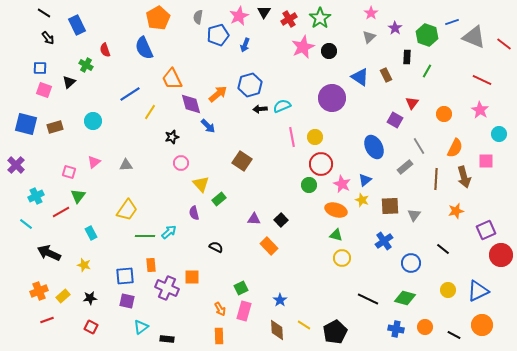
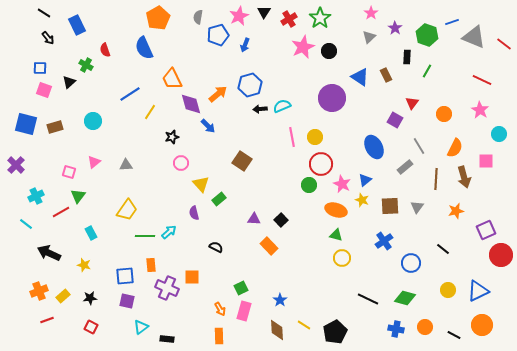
gray triangle at (414, 215): moved 3 px right, 8 px up
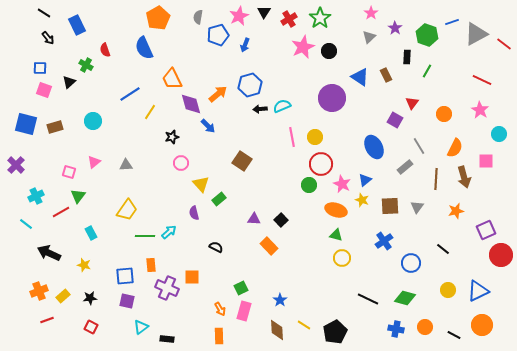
gray triangle at (474, 37): moved 2 px right, 3 px up; rotated 50 degrees counterclockwise
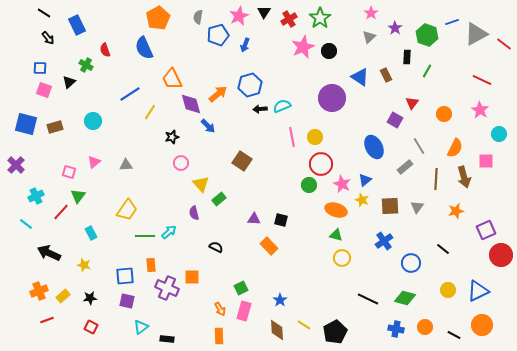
red line at (61, 212): rotated 18 degrees counterclockwise
black square at (281, 220): rotated 32 degrees counterclockwise
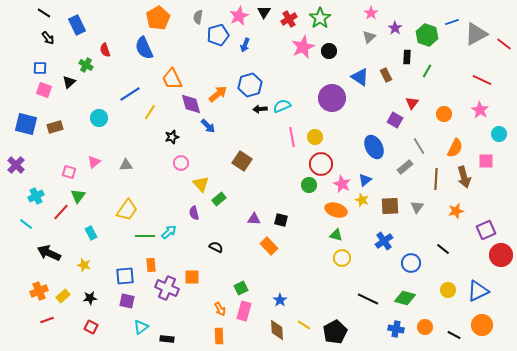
cyan circle at (93, 121): moved 6 px right, 3 px up
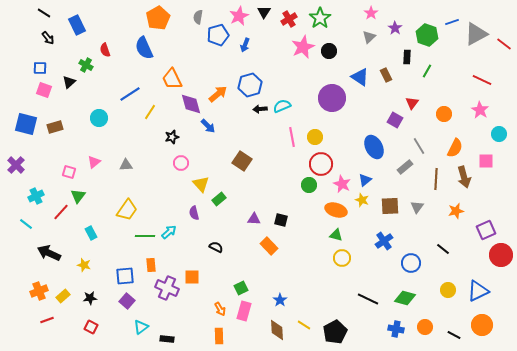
purple square at (127, 301): rotated 28 degrees clockwise
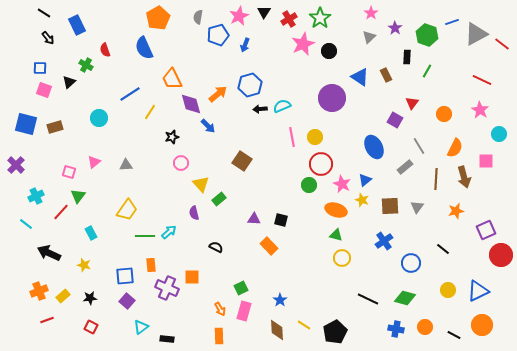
red line at (504, 44): moved 2 px left
pink star at (303, 47): moved 3 px up
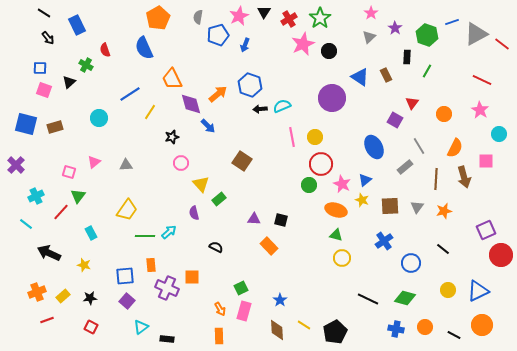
blue hexagon at (250, 85): rotated 25 degrees counterclockwise
orange star at (456, 211): moved 12 px left
orange cross at (39, 291): moved 2 px left, 1 px down
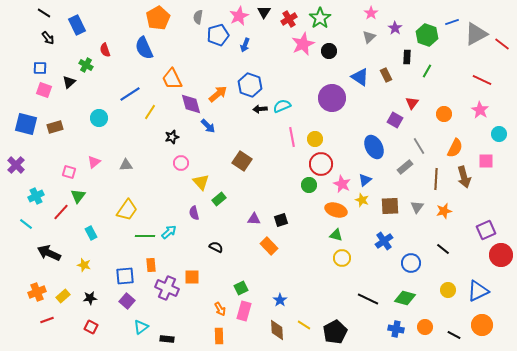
yellow circle at (315, 137): moved 2 px down
yellow triangle at (201, 184): moved 2 px up
black square at (281, 220): rotated 32 degrees counterclockwise
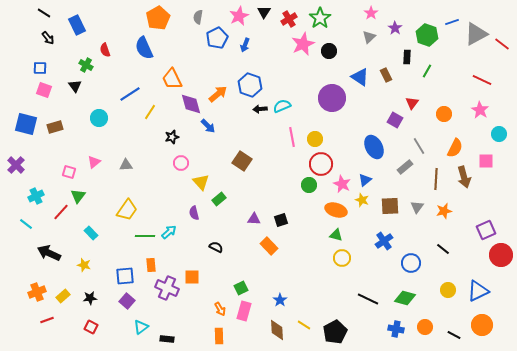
blue pentagon at (218, 35): moved 1 px left, 3 px down; rotated 10 degrees counterclockwise
black triangle at (69, 82): moved 6 px right, 4 px down; rotated 24 degrees counterclockwise
cyan rectangle at (91, 233): rotated 16 degrees counterclockwise
